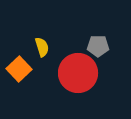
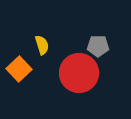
yellow semicircle: moved 2 px up
red circle: moved 1 px right
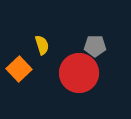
gray pentagon: moved 3 px left
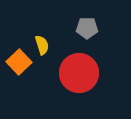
gray pentagon: moved 8 px left, 18 px up
orange square: moved 7 px up
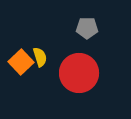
yellow semicircle: moved 2 px left, 12 px down
orange square: moved 2 px right
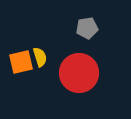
gray pentagon: rotated 10 degrees counterclockwise
orange square: rotated 30 degrees clockwise
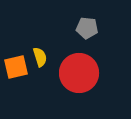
gray pentagon: rotated 15 degrees clockwise
orange square: moved 5 px left, 5 px down
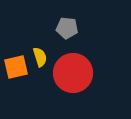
gray pentagon: moved 20 px left
red circle: moved 6 px left
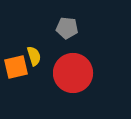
yellow semicircle: moved 6 px left, 1 px up
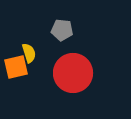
gray pentagon: moved 5 px left, 2 px down
yellow semicircle: moved 5 px left, 3 px up
